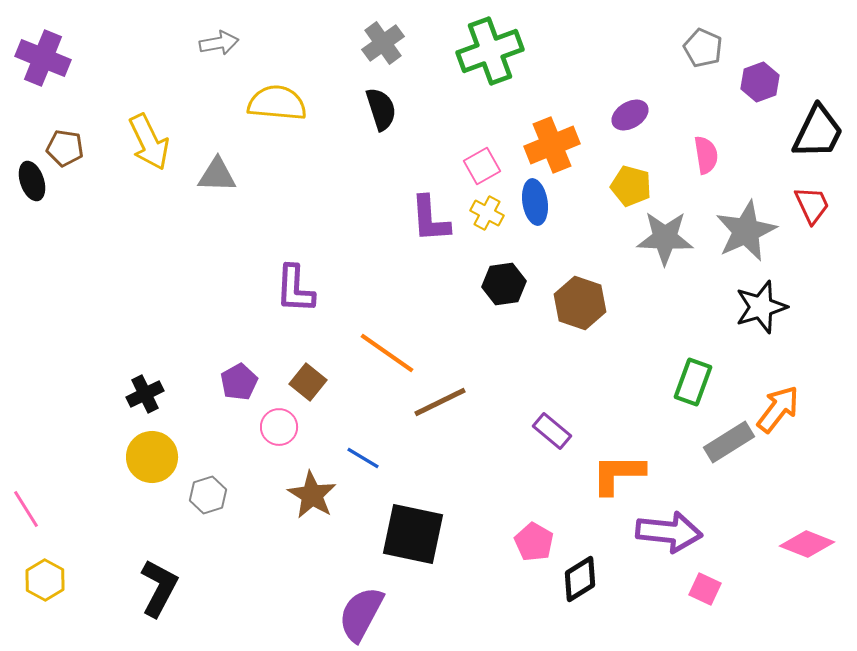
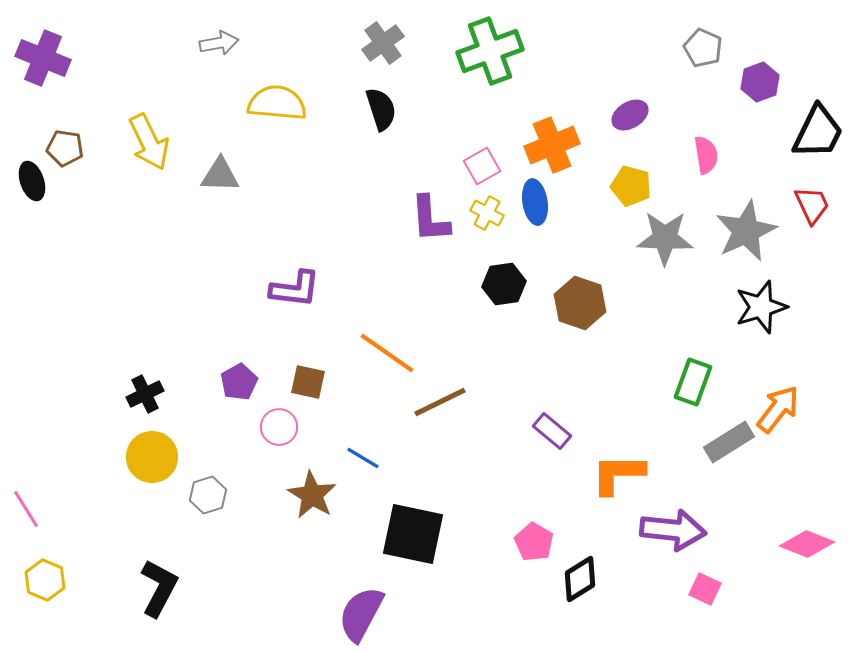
gray triangle at (217, 175): moved 3 px right
purple L-shape at (295, 289): rotated 86 degrees counterclockwise
brown square at (308, 382): rotated 27 degrees counterclockwise
purple arrow at (669, 532): moved 4 px right, 2 px up
yellow hexagon at (45, 580): rotated 6 degrees counterclockwise
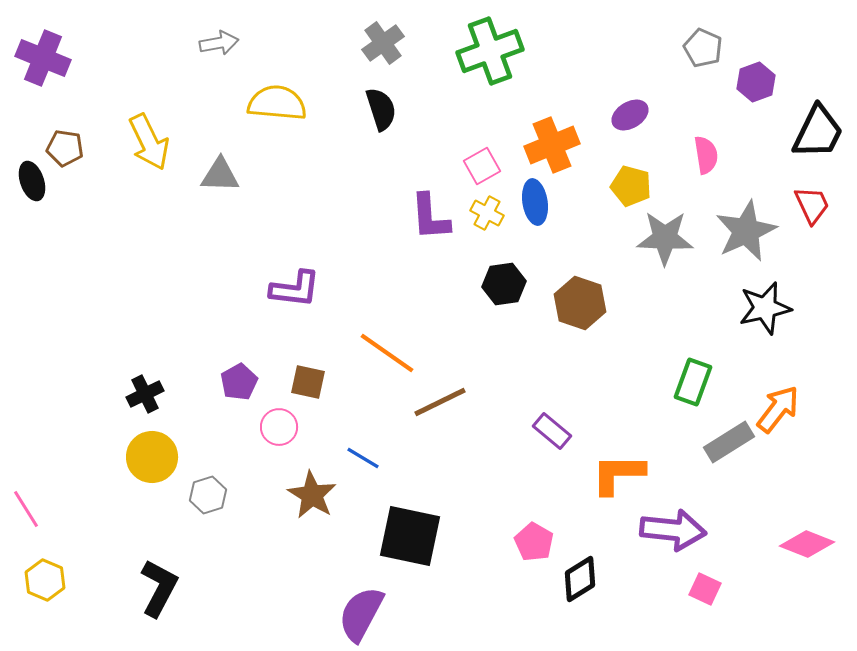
purple hexagon at (760, 82): moved 4 px left
purple L-shape at (430, 219): moved 2 px up
black star at (761, 307): moved 4 px right, 1 px down; rotated 4 degrees clockwise
black square at (413, 534): moved 3 px left, 2 px down
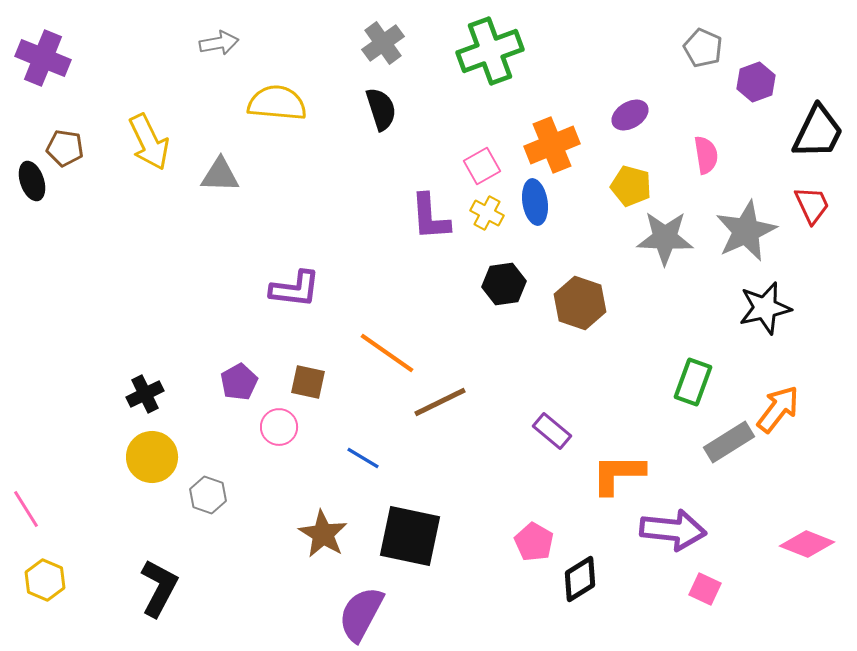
gray hexagon at (208, 495): rotated 24 degrees counterclockwise
brown star at (312, 495): moved 11 px right, 39 px down
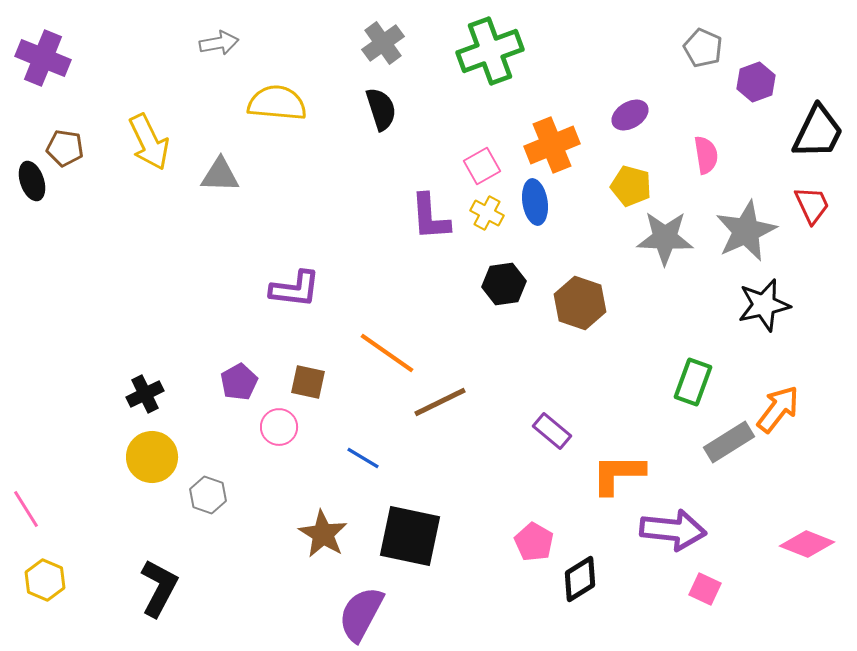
black star at (765, 308): moved 1 px left, 3 px up
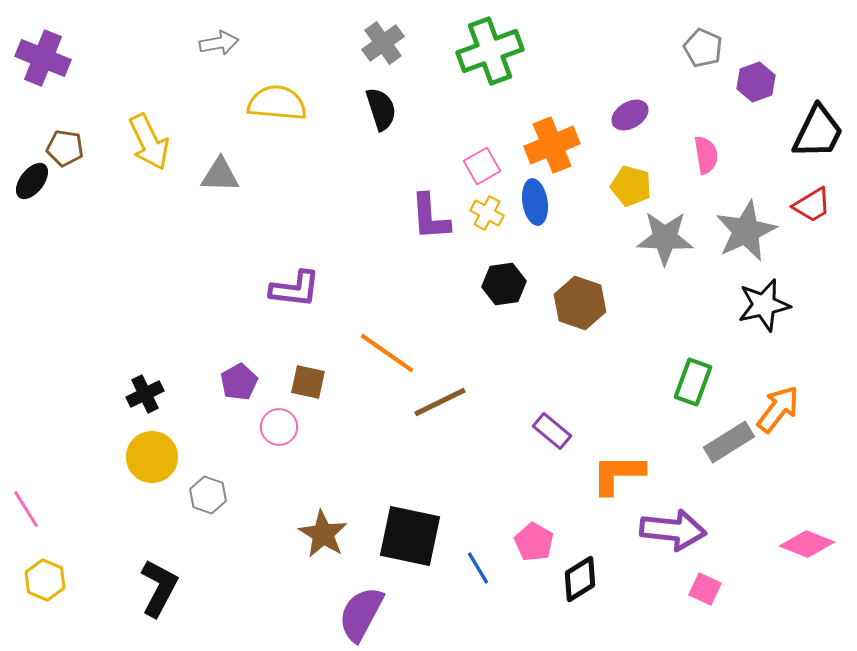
black ellipse at (32, 181): rotated 57 degrees clockwise
red trapezoid at (812, 205): rotated 84 degrees clockwise
blue line at (363, 458): moved 115 px right, 110 px down; rotated 28 degrees clockwise
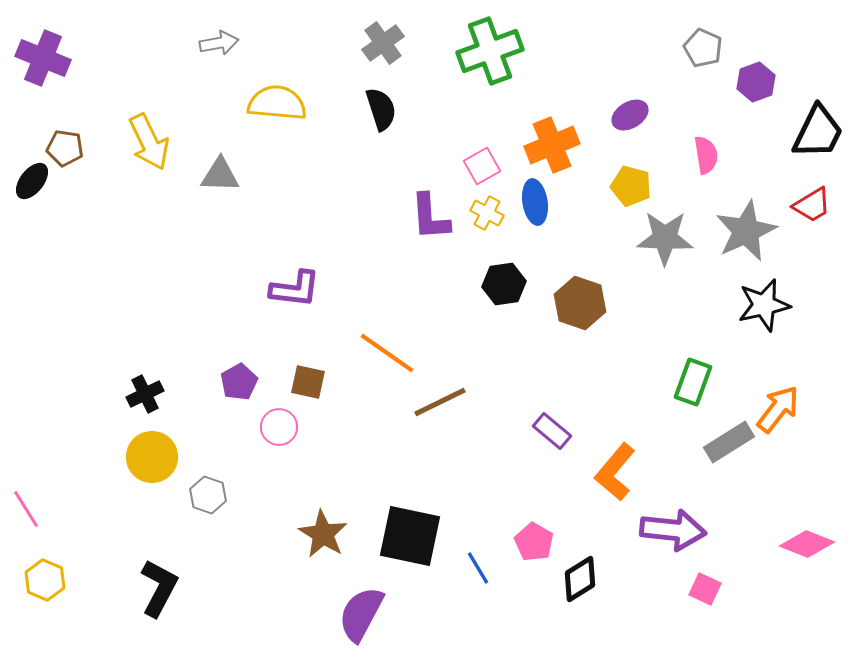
orange L-shape at (618, 474): moved 3 px left, 2 px up; rotated 50 degrees counterclockwise
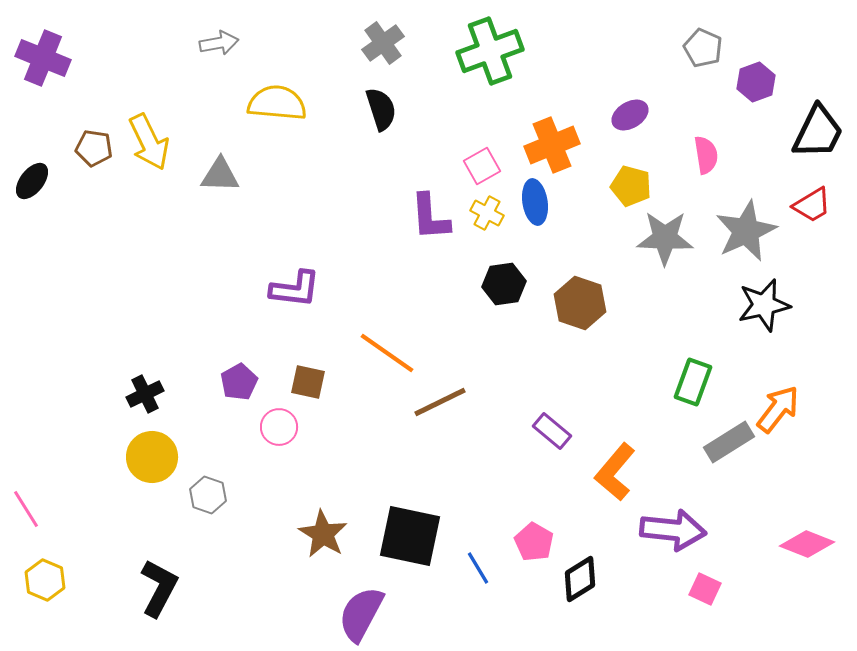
brown pentagon at (65, 148): moved 29 px right
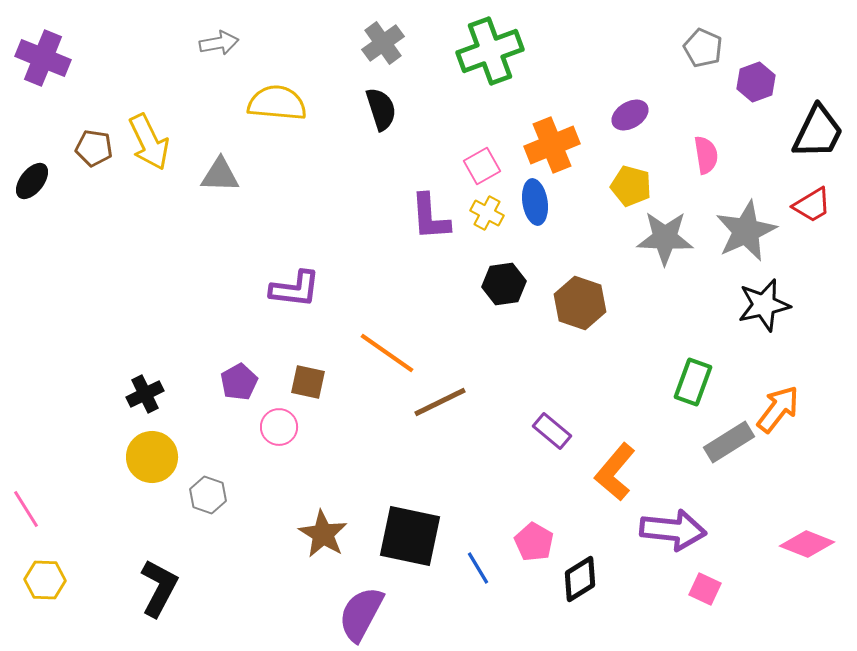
yellow hexagon at (45, 580): rotated 21 degrees counterclockwise
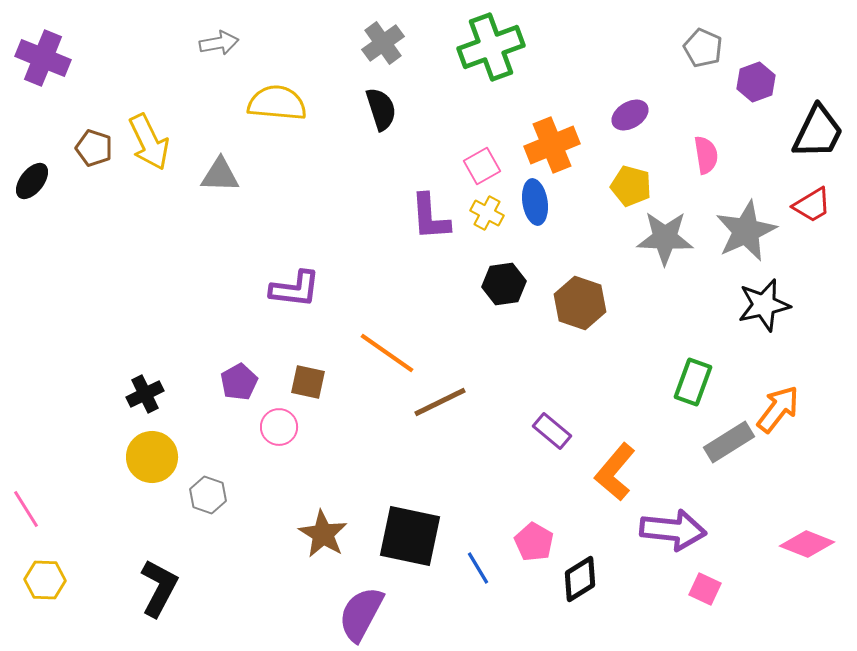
green cross at (490, 51): moved 1 px right, 4 px up
brown pentagon at (94, 148): rotated 9 degrees clockwise
